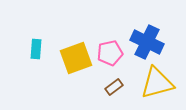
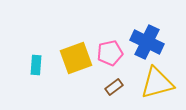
cyan rectangle: moved 16 px down
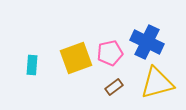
cyan rectangle: moved 4 px left
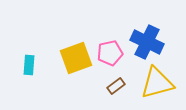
cyan rectangle: moved 3 px left
brown rectangle: moved 2 px right, 1 px up
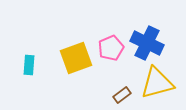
blue cross: moved 1 px down
pink pentagon: moved 1 px right, 5 px up; rotated 10 degrees counterclockwise
brown rectangle: moved 6 px right, 9 px down
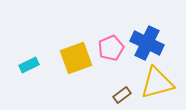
cyan rectangle: rotated 60 degrees clockwise
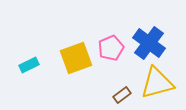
blue cross: moved 2 px right; rotated 12 degrees clockwise
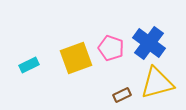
pink pentagon: rotated 30 degrees counterclockwise
brown rectangle: rotated 12 degrees clockwise
